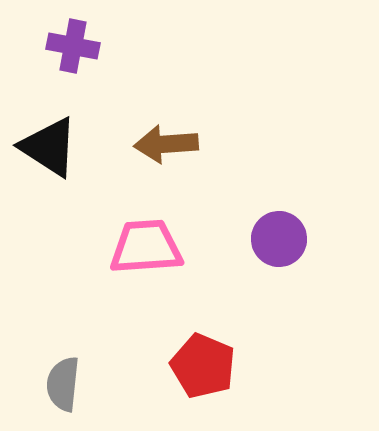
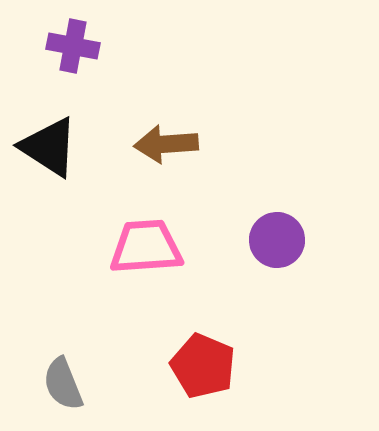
purple circle: moved 2 px left, 1 px down
gray semicircle: rotated 28 degrees counterclockwise
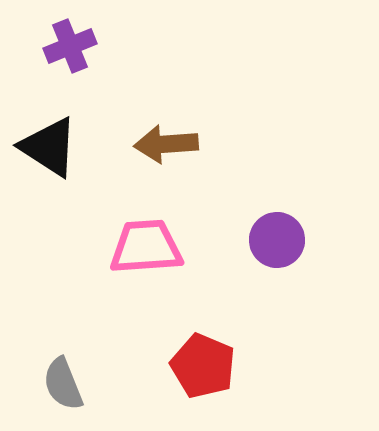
purple cross: moved 3 px left; rotated 33 degrees counterclockwise
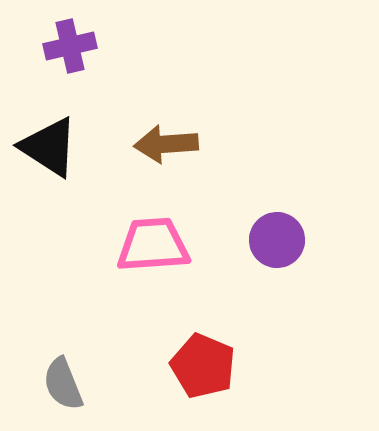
purple cross: rotated 9 degrees clockwise
pink trapezoid: moved 7 px right, 2 px up
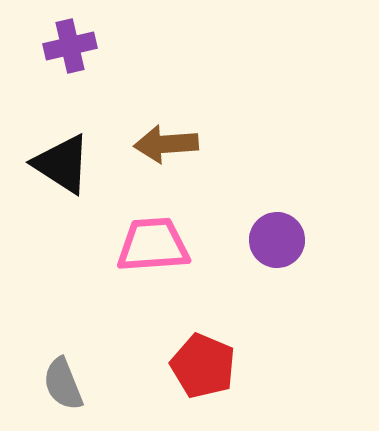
black triangle: moved 13 px right, 17 px down
